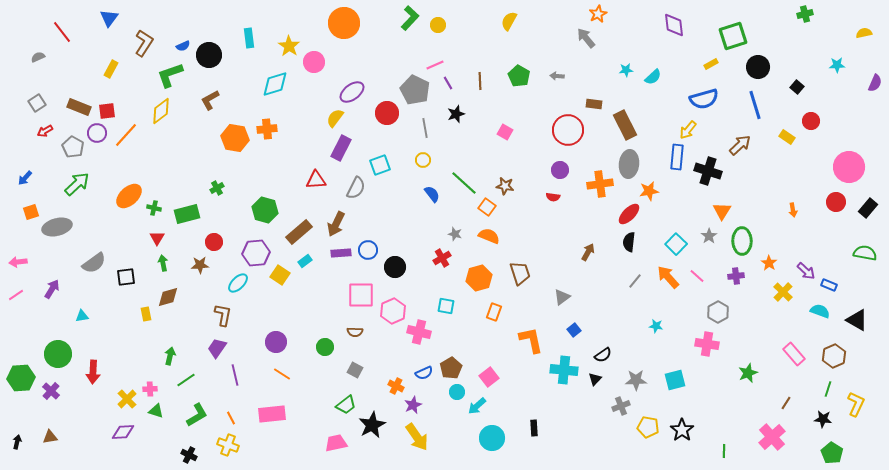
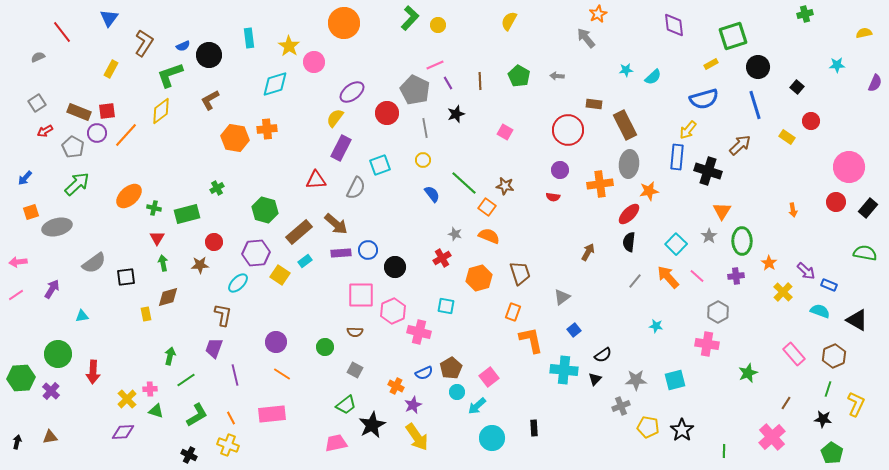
brown rectangle at (79, 107): moved 5 px down
brown arrow at (336, 224): rotated 75 degrees counterclockwise
orange rectangle at (494, 312): moved 19 px right
purple trapezoid at (217, 348): moved 3 px left; rotated 15 degrees counterclockwise
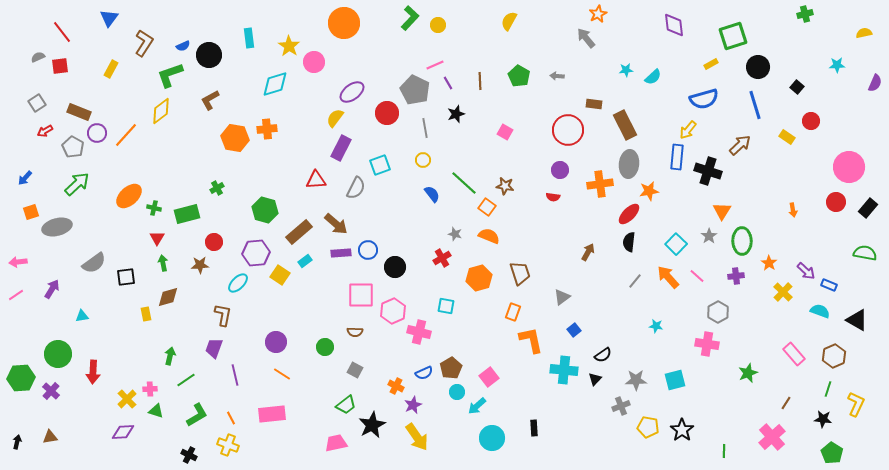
red square at (107, 111): moved 47 px left, 45 px up
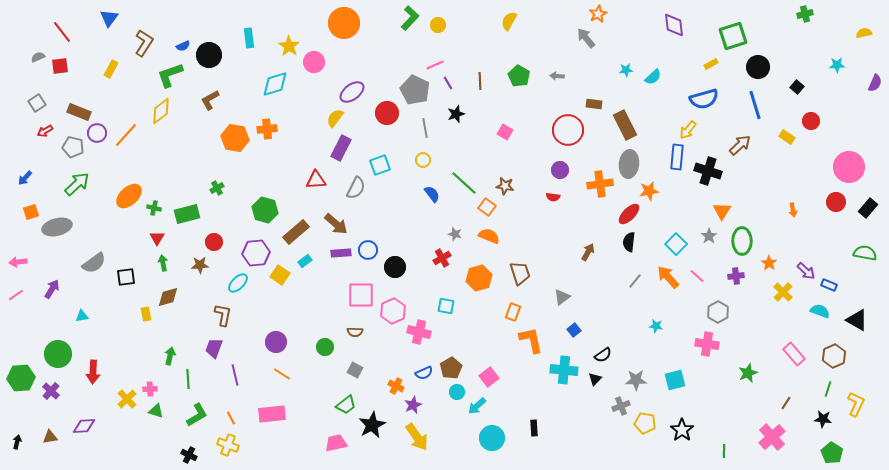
gray pentagon at (73, 147): rotated 15 degrees counterclockwise
brown rectangle at (299, 232): moved 3 px left
green line at (186, 380): moved 2 px right, 1 px up; rotated 60 degrees counterclockwise
yellow pentagon at (648, 427): moved 3 px left, 4 px up
purple diamond at (123, 432): moved 39 px left, 6 px up
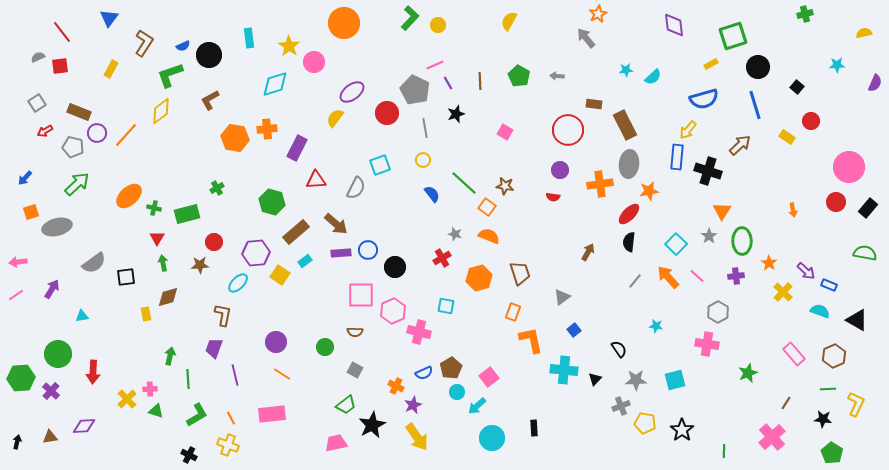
purple rectangle at (341, 148): moved 44 px left
green hexagon at (265, 210): moved 7 px right, 8 px up
black semicircle at (603, 355): moved 16 px right, 6 px up; rotated 90 degrees counterclockwise
green line at (828, 389): rotated 70 degrees clockwise
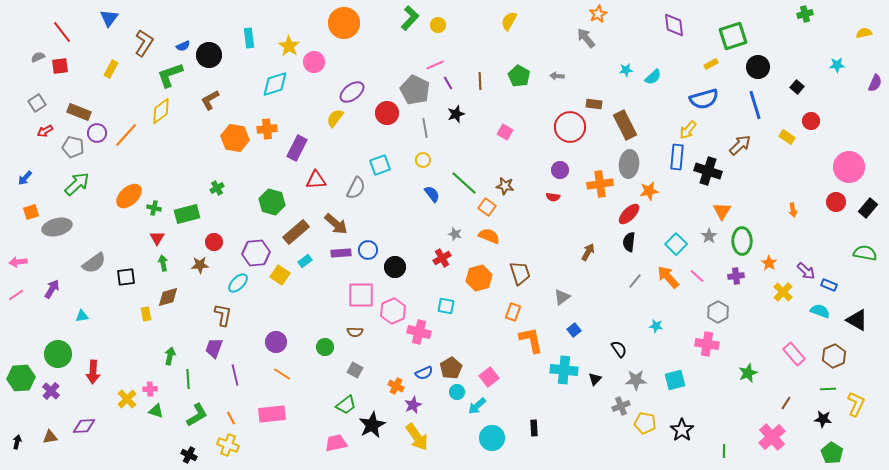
red circle at (568, 130): moved 2 px right, 3 px up
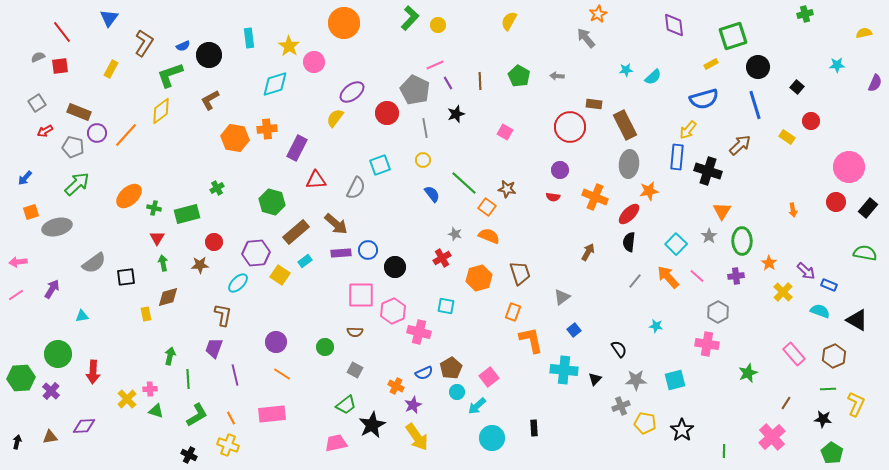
orange cross at (600, 184): moved 5 px left, 13 px down; rotated 30 degrees clockwise
brown star at (505, 186): moved 2 px right, 3 px down
